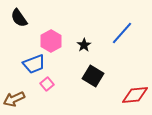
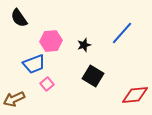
pink hexagon: rotated 25 degrees clockwise
black star: rotated 16 degrees clockwise
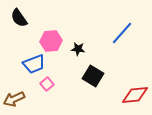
black star: moved 6 px left, 4 px down; rotated 24 degrees clockwise
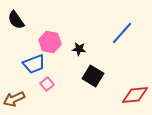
black semicircle: moved 3 px left, 2 px down
pink hexagon: moved 1 px left, 1 px down; rotated 15 degrees clockwise
black star: moved 1 px right
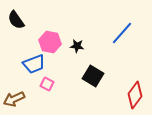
black star: moved 2 px left, 3 px up
pink square: rotated 24 degrees counterclockwise
red diamond: rotated 48 degrees counterclockwise
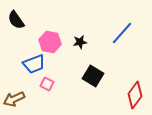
black star: moved 3 px right, 4 px up; rotated 16 degrees counterclockwise
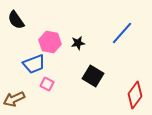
black star: moved 2 px left, 1 px down
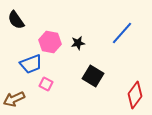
blue trapezoid: moved 3 px left
pink square: moved 1 px left
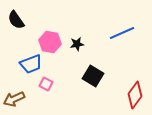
blue line: rotated 25 degrees clockwise
black star: moved 1 px left, 1 px down
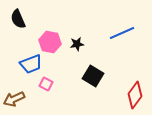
black semicircle: moved 2 px right, 1 px up; rotated 12 degrees clockwise
